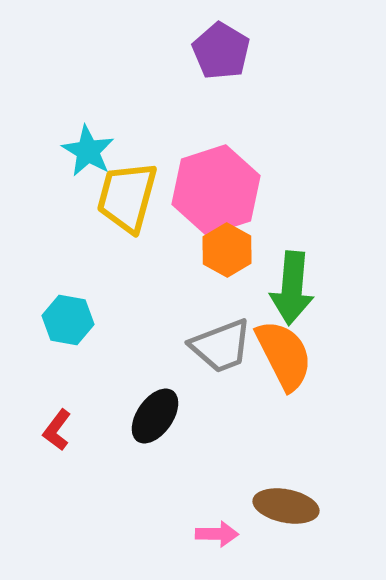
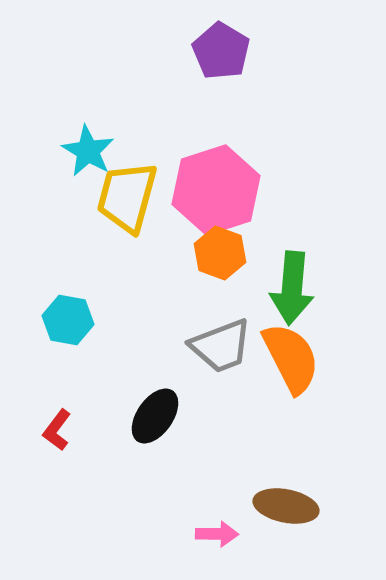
orange hexagon: moved 7 px left, 3 px down; rotated 9 degrees counterclockwise
orange semicircle: moved 7 px right, 3 px down
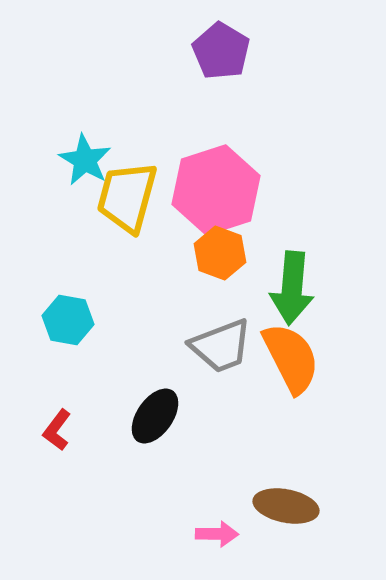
cyan star: moved 3 px left, 9 px down
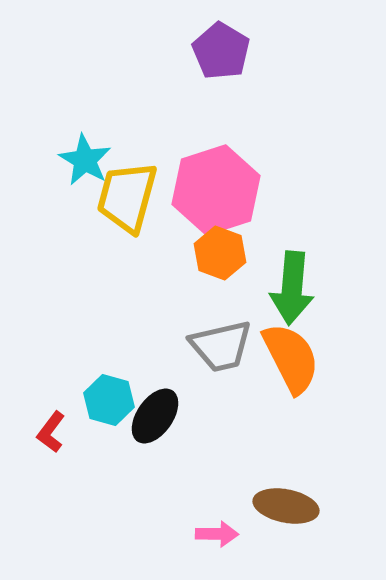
cyan hexagon: moved 41 px right, 80 px down; rotated 6 degrees clockwise
gray trapezoid: rotated 8 degrees clockwise
red L-shape: moved 6 px left, 2 px down
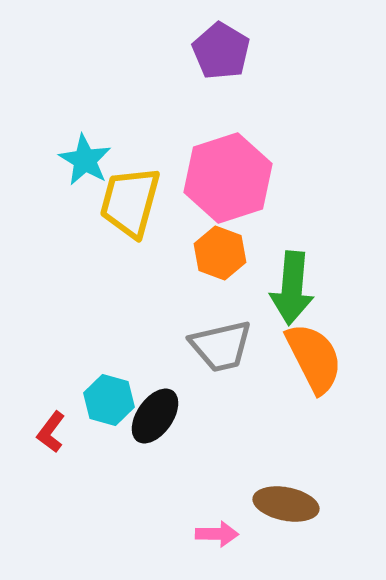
pink hexagon: moved 12 px right, 12 px up
yellow trapezoid: moved 3 px right, 5 px down
orange semicircle: moved 23 px right
brown ellipse: moved 2 px up
